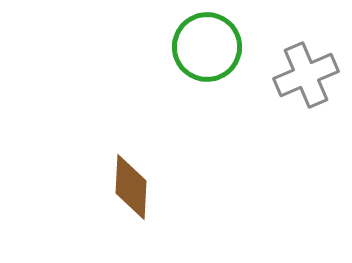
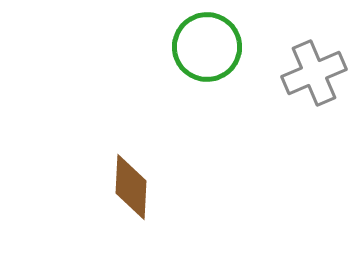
gray cross: moved 8 px right, 2 px up
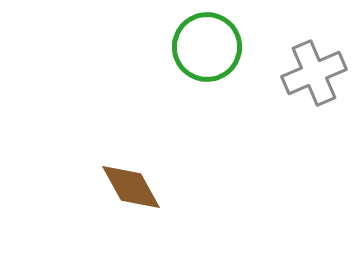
brown diamond: rotated 32 degrees counterclockwise
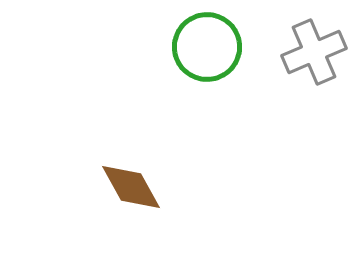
gray cross: moved 21 px up
